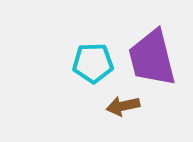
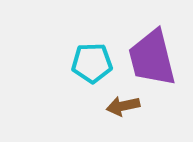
cyan pentagon: moved 1 px left
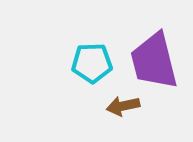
purple trapezoid: moved 2 px right, 3 px down
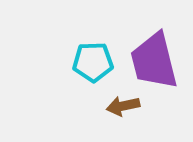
cyan pentagon: moved 1 px right, 1 px up
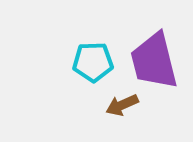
brown arrow: moved 1 px left, 1 px up; rotated 12 degrees counterclockwise
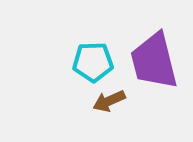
brown arrow: moved 13 px left, 4 px up
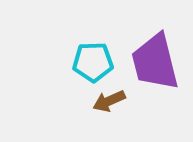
purple trapezoid: moved 1 px right, 1 px down
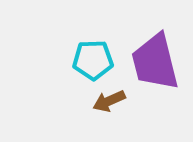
cyan pentagon: moved 2 px up
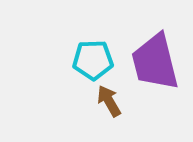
brown arrow: rotated 84 degrees clockwise
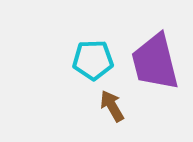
brown arrow: moved 3 px right, 5 px down
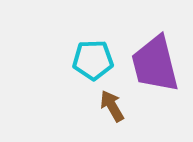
purple trapezoid: moved 2 px down
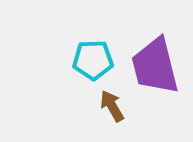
purple trapezoid: moved 2 px down
